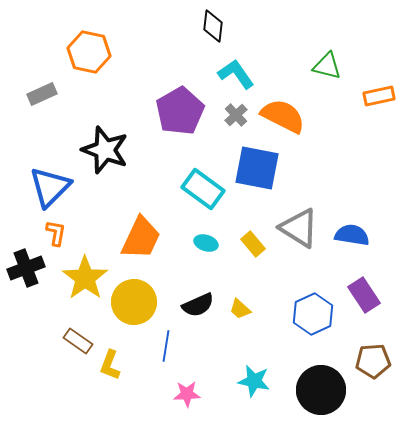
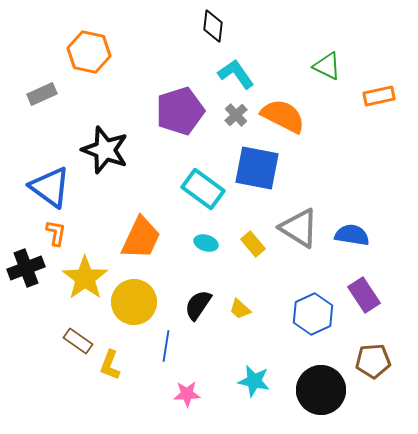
green triangle: rotated 12 degrees clockwise
purple pentagon: rotated 12 degrees clockwise
blue triangle: rotated 39 degrees counterclockwise
black semicircle: rotated 148 degrees clockwise
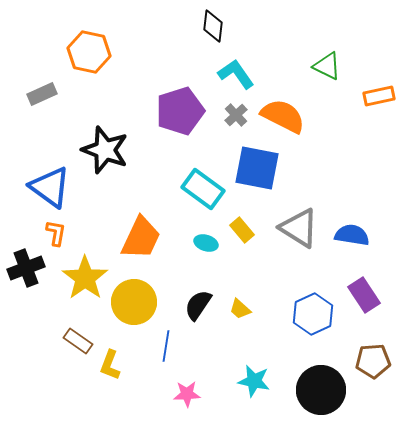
yellow rectangle: moved 11 px left, 14 px up
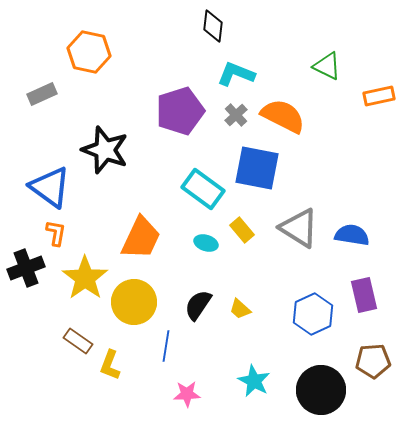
cyan L-shape: rotated 33 degrees counterclockwise
purple rectangle: rotated 20 degrees clockwise
cyan star: rotated 16 degrees clockwise
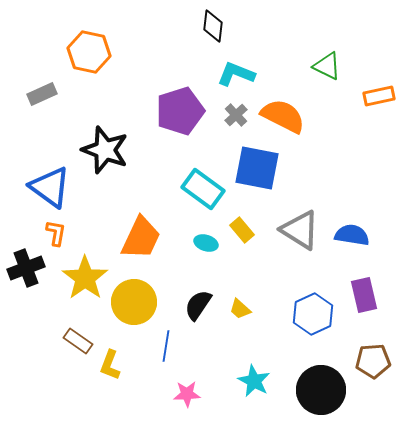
gray triangle: moved 1 px right, 2 px down
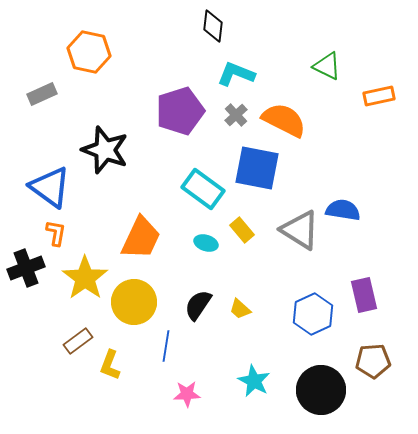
orange semicircle: moved 1 px right, 4 px down
blue semicircle: moved 9 px left, 25 px up
brown rectangle: rotated 72 degrees counterclockwise
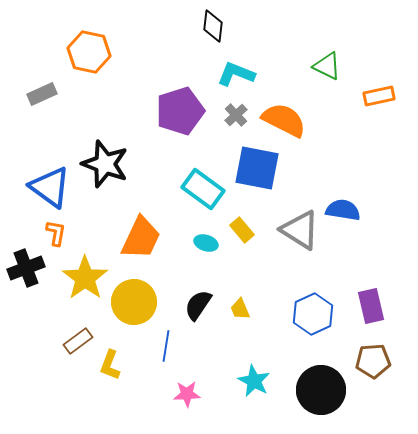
black star: moved 14 px down
purple rectangle: moved 7 px right, 11 px down
yellow trapezoid: rotated 25 degrees clockwise
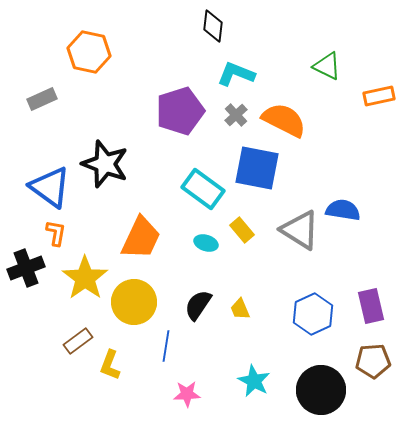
gray rectangle: moved 5 px down
